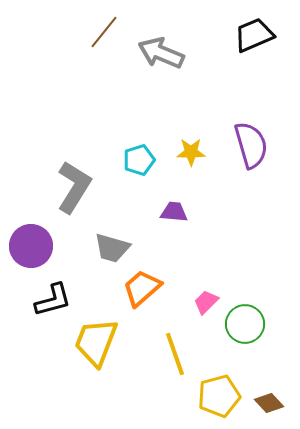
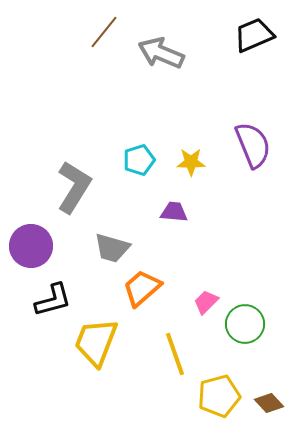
purple semicircle: moved 2 px right; rotated 6 degrees counterclockwise
yellow star: moved 10 px down
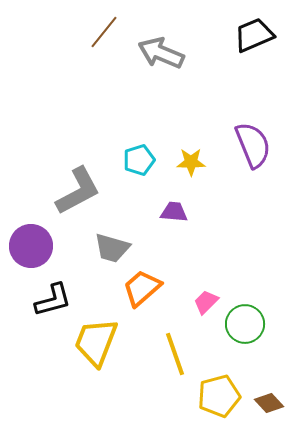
gray L-shape: moved 4 px right, 4 px down; rotated 30 degrees clockwise
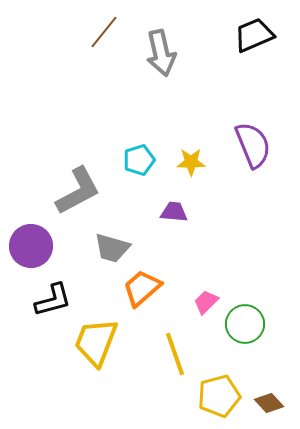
gray arrow: rotated 126 degrees counterclockwise
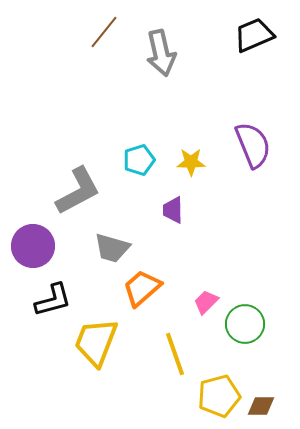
purple trapezoid: moved 1 px left, 2 px up; rotated 96 degrees counterclockwise
purple circle: moved 2 px right
brown diamond: moved 8 px left, 3 px down; rotated 48 degrees counterclockwise
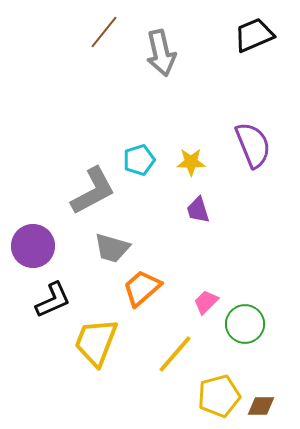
gray L-shape: moved 15 px right
purple trapezoid: moved 25 px right; rotated 16 degrees counterclockwise
black L-shape: rotated 9 degrees counterclockwise
yellow line: rotated 60 degrees clockwise
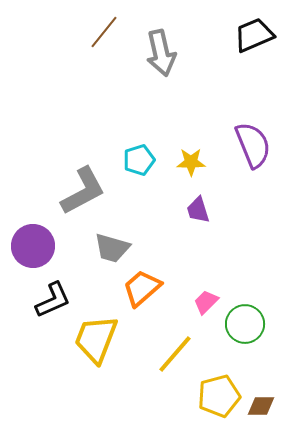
gray L-shape: moved 10 px left
yellow trapezoid: moved 3 px up
